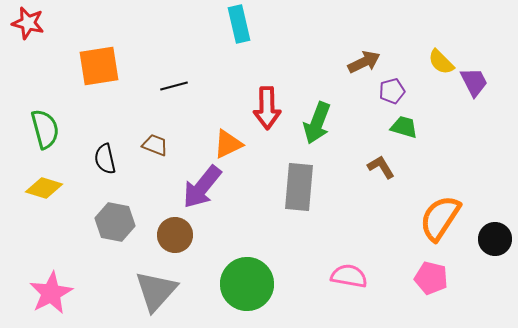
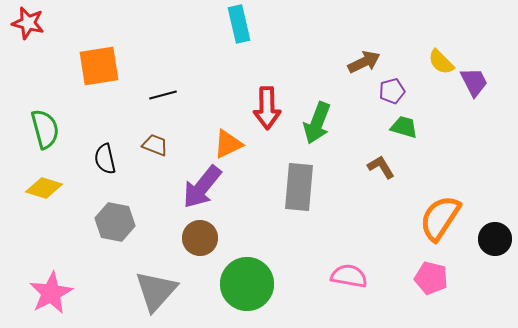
black line: moved 11 px left, 9 px down
brown circle: moved 25 px right, 3 px down
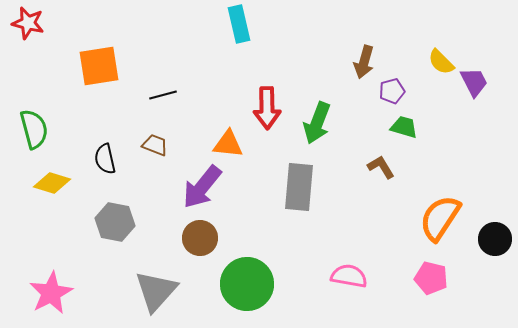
brown arrow: rotated 132 degrees clockwise
green semicircle: moved 11 px left
orange triangle: rotated 32 degrees clockwise
yellow diamond: moved 8 px right, 5 px up
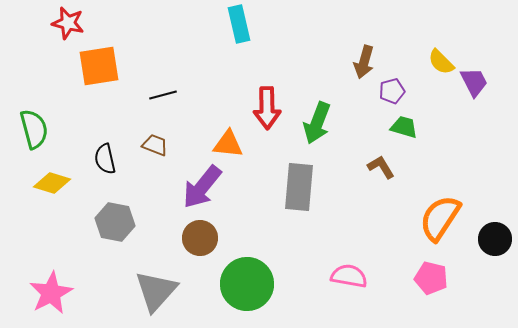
red star: moved 40 px right
